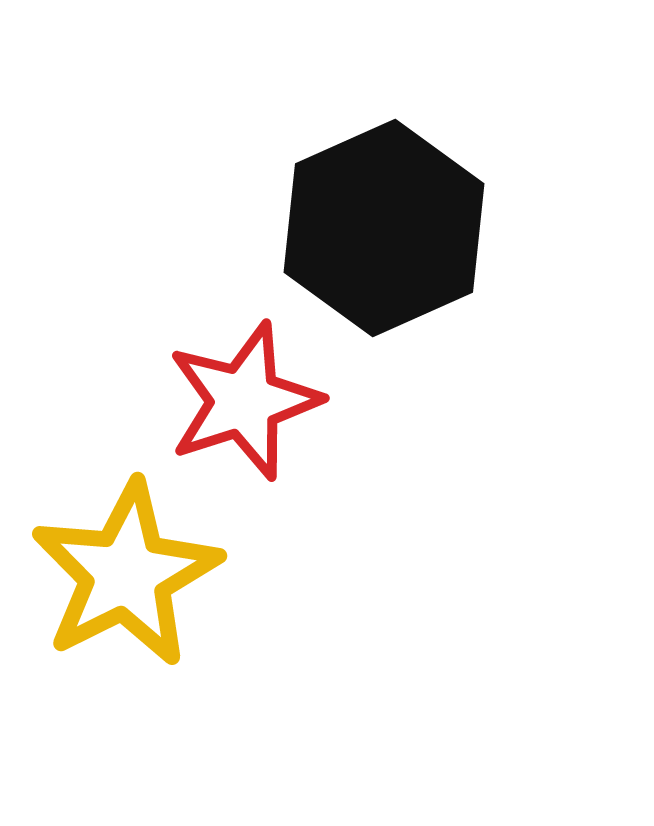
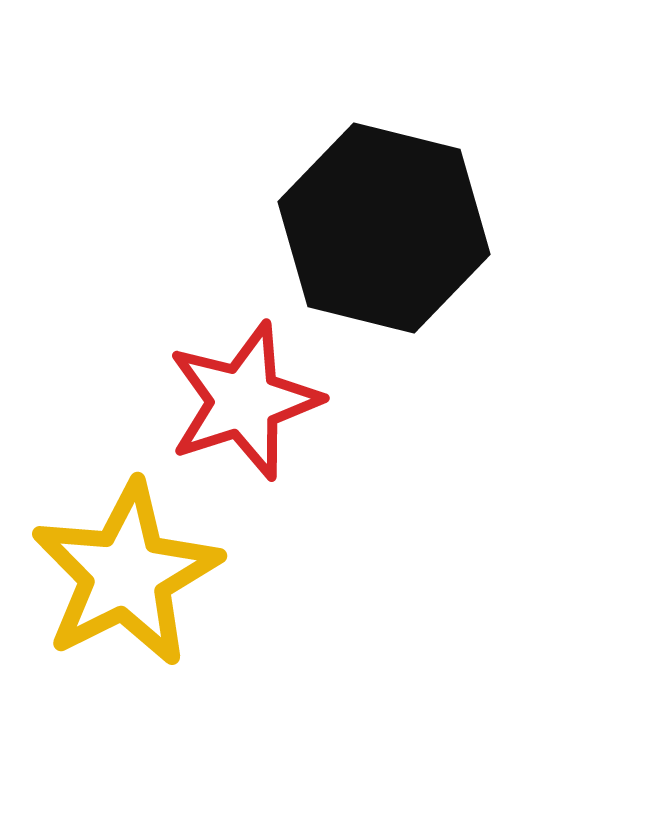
black hexagon: rotated 22 degrees counterclockwise
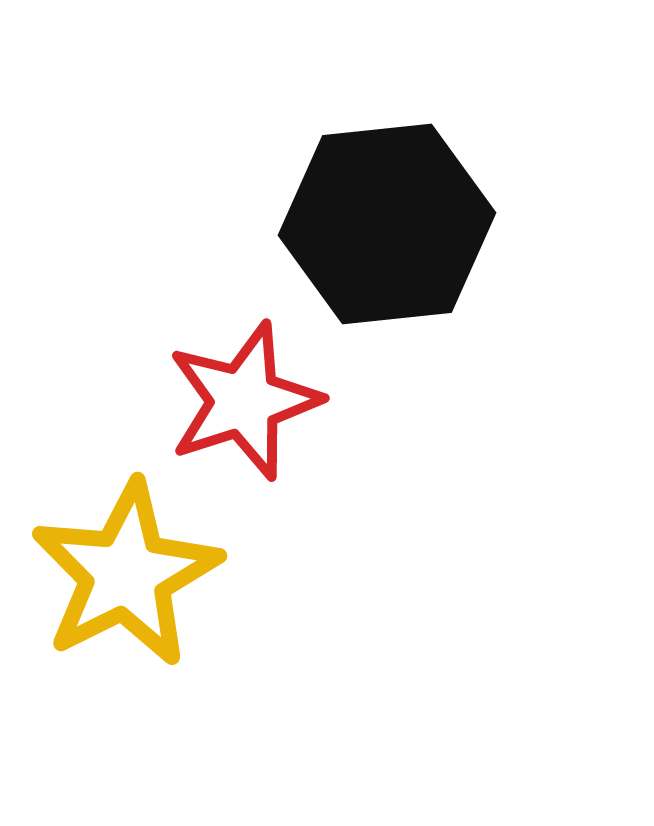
black hexagon: moved 3 px right, 4 px up; rotated 20 degrees counterclockwise
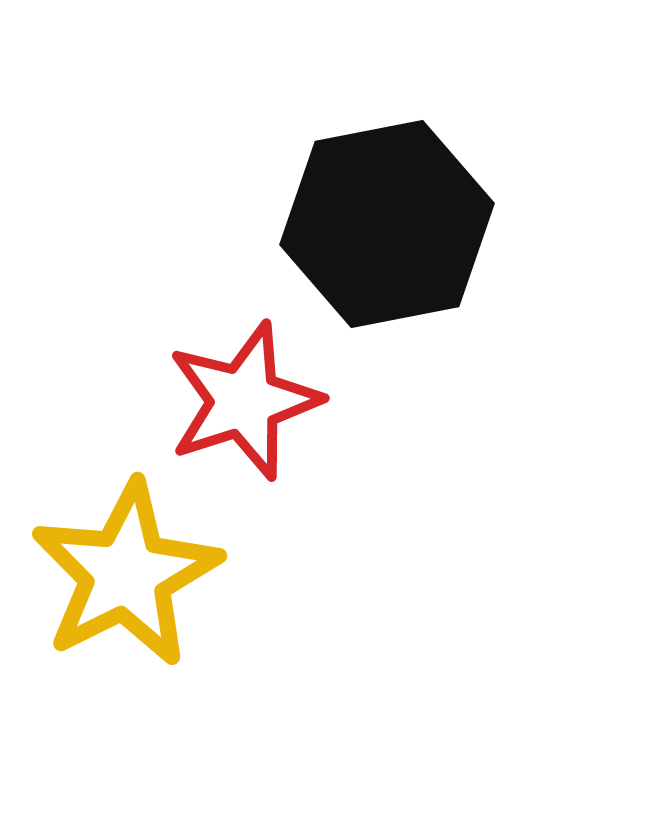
black hexagon: rotated 5 degrees counterclockwise
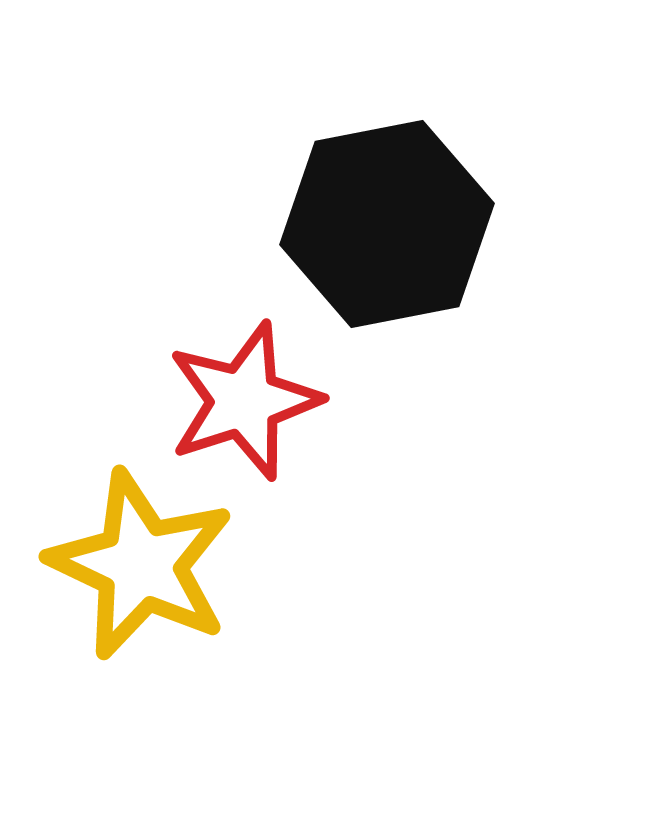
yellow star: moved 15 px right, 9 px up; rotated 20 degrees counterclockwise
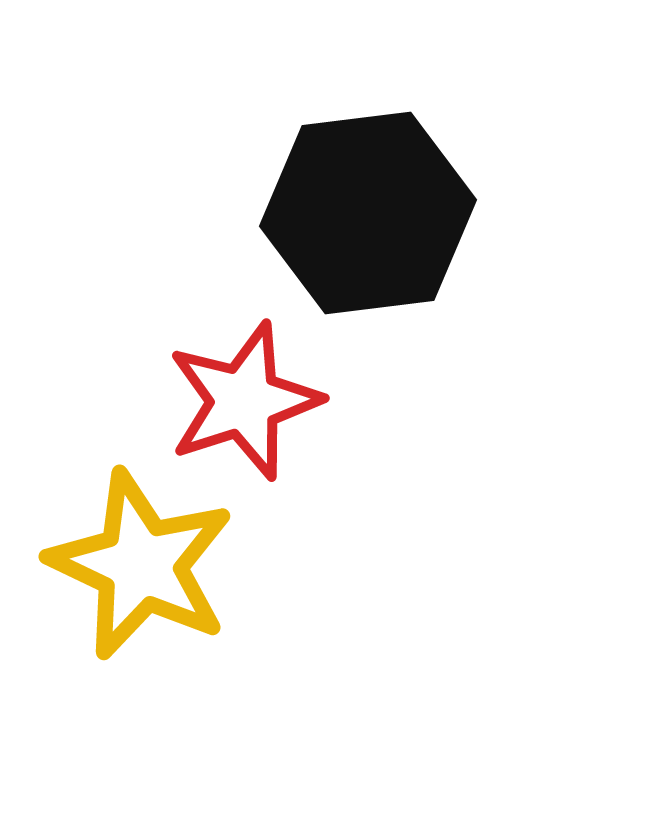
black hexagon: moved 19 px left, 11 px up; rotated 4 degrees clockwise
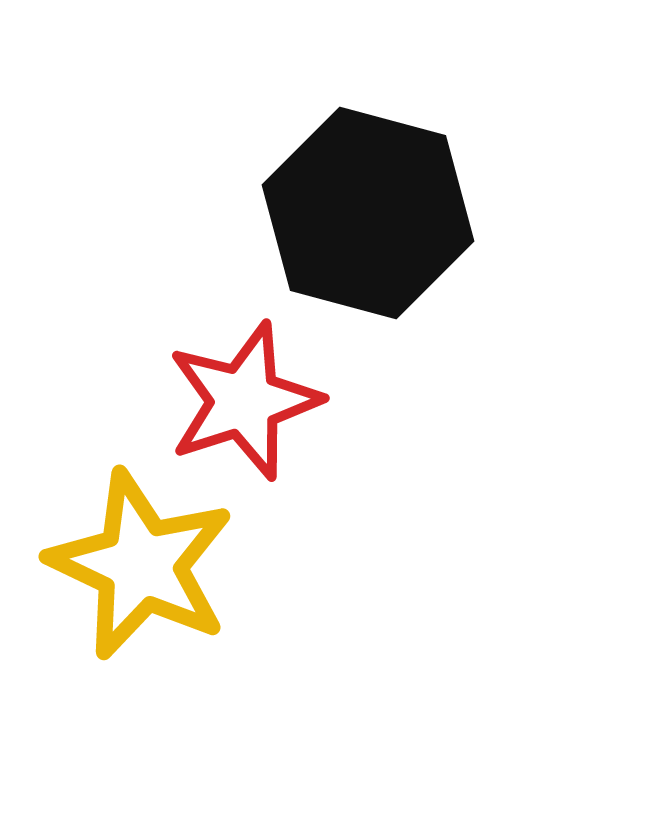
black hexagon: rotated 22 degrees clockwise
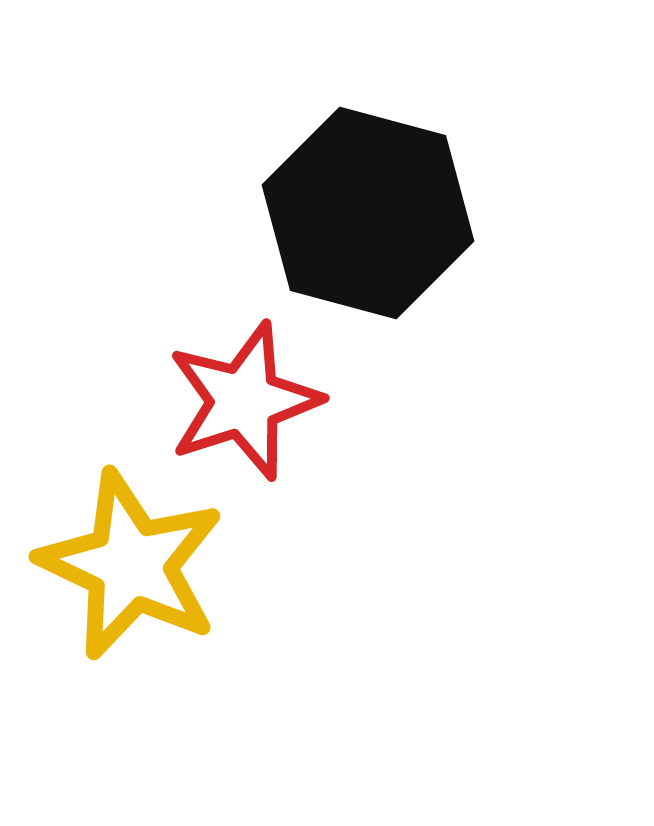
yellow star: moved 10 px left
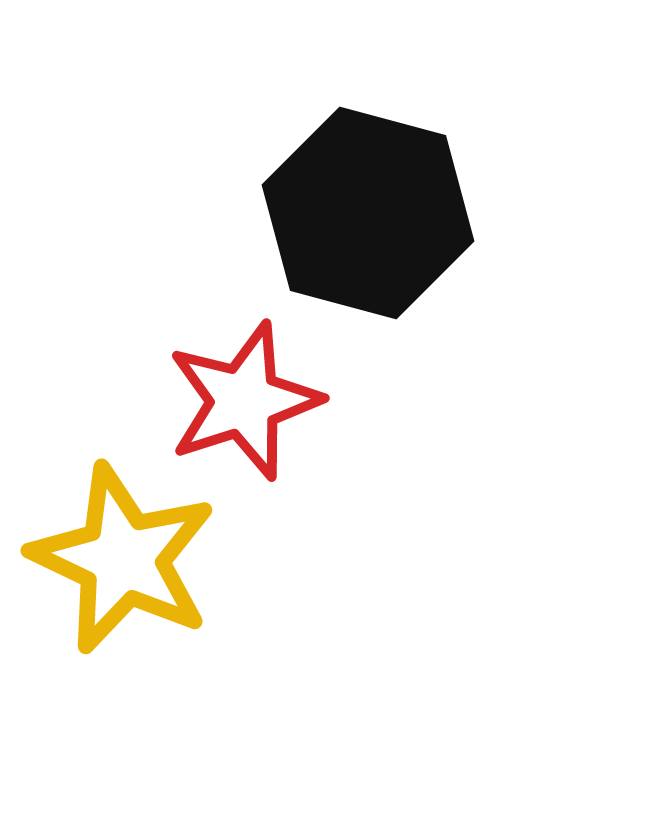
yellow star: moved 8 px left, 6 px up
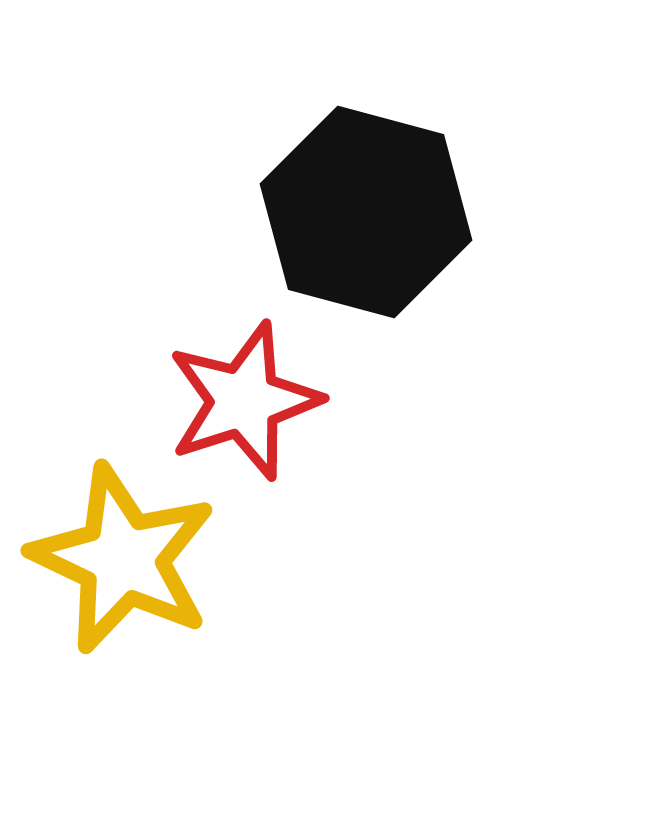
black hexagon: moved 2 px left, 1 px up
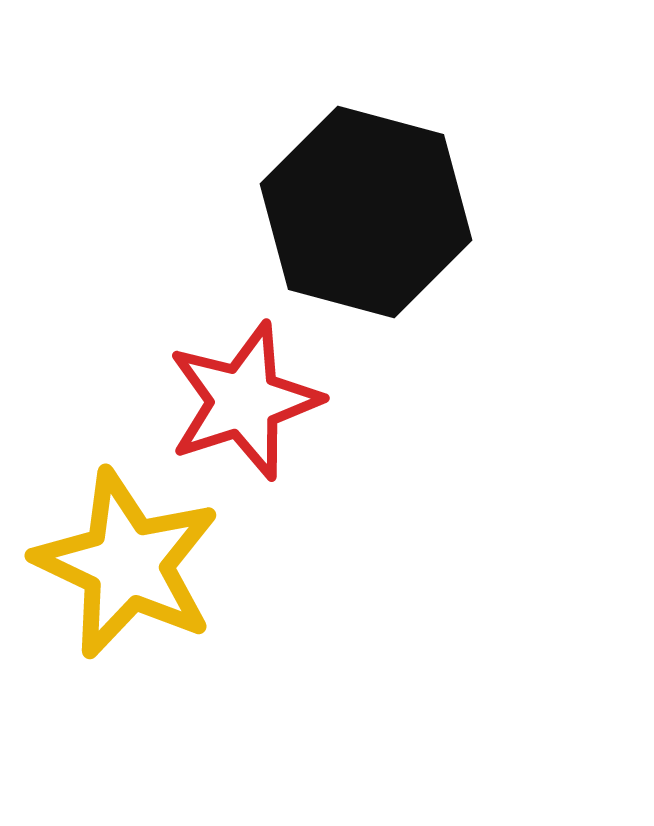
yellow star: moved 4 px right, 5 px down
